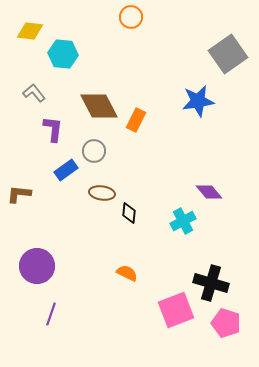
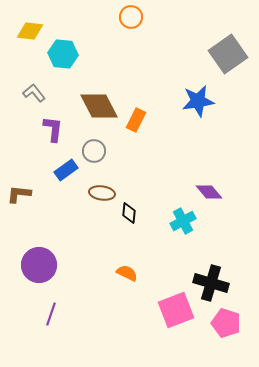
purple circle: moved 2 px right, 1 px up
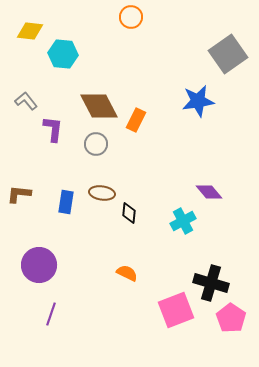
gray L-shape: moved 8 px left, 8 px down
gray circle: moved 2 px right, 7 px up
blue rectangle: moved 32 px down; rotated 45 degrees counterclockwise
pink pentagon: moved 5 px right, 5 px up; rotated 16 degrees clockwise
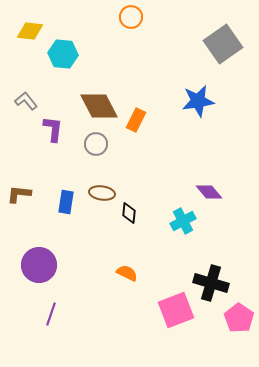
gray square: moved 5 px left, 10 px up
pink pentagon: moved 8 px right
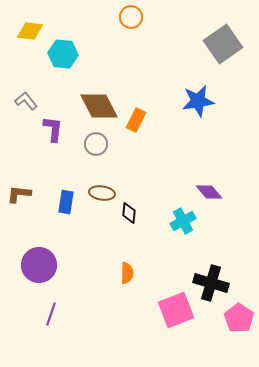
orange semicircle: rotated 65 degrees clockwise
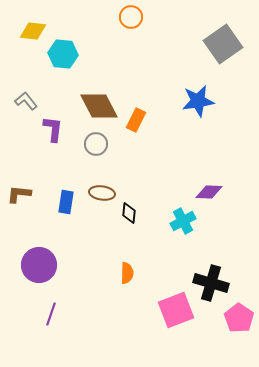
yellow diamond: moved 3 px right
purple diamond: rotated 48 degrees counterclockwise
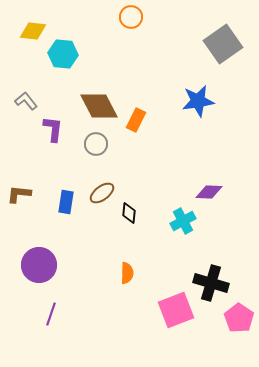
brown ellipse: rotated 45 degrees counterclockwise
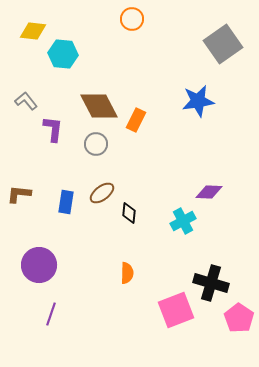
orange circle: moved 1 px right, 2 px down
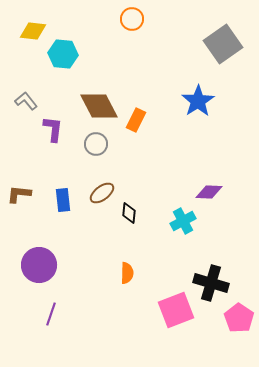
blue star: rotated 24 degrees counterclockwise
blue rectangle: moved 3 px left, 2 px up; rotated 15 degrees counterclockwise
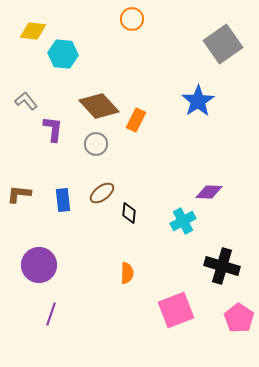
brown diamond: rotated 15 degrees counterclockwise
black cross: moved 11 px right, 17 px up
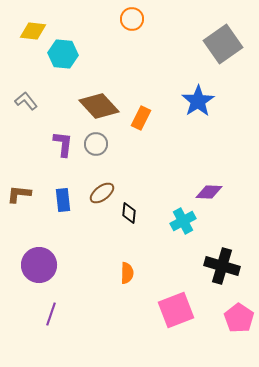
orange rectangle: moved 5 px right, 2 px up
purple L-shape: moved 10 px right, 15 px down
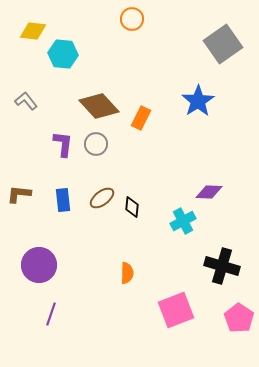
brown ellipse: moved 5 px down
black diamond: moved 3 px right, 6 px up
